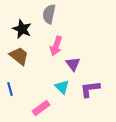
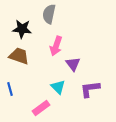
black star: rotated 18 degrees counterclockwise
brown trapezoid: rotated 20 degrees counterclockwise
cyan triangle: moved 4 px left
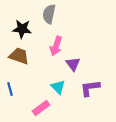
purple L-shape: moved 1 px up
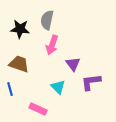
gray semicircle: moved 2 px left, 6 px down
black star: moved 2 px left
pink arrow: moved 4 px left, 1 px up
brown trapezoid: moved 8 px down
purple L-shape: moved 1 px right, 6 px up
pink rectangle: moved 3 px left, 1 px down; rotated 60 degrees clockwise
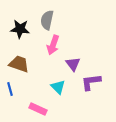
pink arrow: moved 1 px right
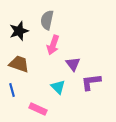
black star: moved 1 px left, 2 px down; rotated 24 degrees counterclockwise
blue line: moved 2 px right, 1 px down
